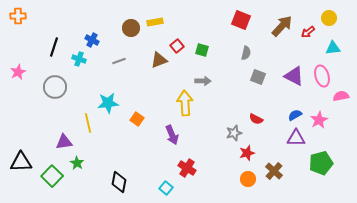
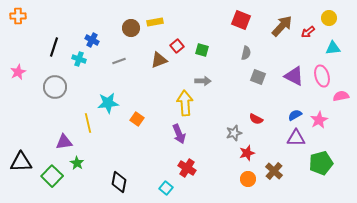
purple arrow at (172, 135): moved 7 px right, 1 px up
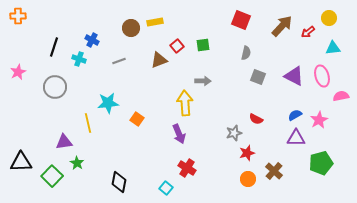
green square at (202, 50): moved 1 px right, 5 px up; rotated 24 degrees counterclockwise
